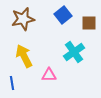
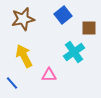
brown square: moved 5 px down
blue line: rotated 32 degrees counterclockwise
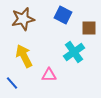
blue square: rotated 24 degrees counterclockwise
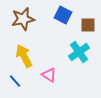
brown square: moved 1 px left, 3 px up
cyan cross: moved 5 px right
pink triangle: rotated 35 degrees clockwise
blue line: moved 3 px right, 2 px up
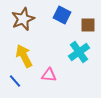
blue square: moved 1 px left
brown star: rotated 10 degrees counterclockwise
pink triangle: rotated 28 degrees counterclockwise
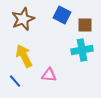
brown square: moved 3 px left
cyan cross: moved 3 px right, 2 px up; rotated 25 degrees clockwise
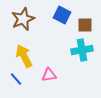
pink triangle: rotated 14 degrees counterclockwise
blue line: moved 1 px right, 2 px up
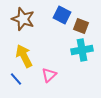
brown star: rotated 30 degrees counterclockwise
brown square: moved 4 px left, 1 px down; rotated 21 degrees clockwise
pink triangle: rotated 35 degrees counterclockwise
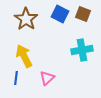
blue square: moved 2 px left, 1 px up
brown star: moved 3 px right; rotated 15 degrees clockwise
brown square: moved 2 px right, 12 px up
pink triangle: moved 2 px left, 3 px down
blue line: moved 1 px up; rotated 48 degrees clockwise
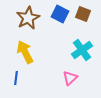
brown star: moved 2 px right, 1 px up; rotated 10 degrees clockwise
cyan cross: rotated 25 degrees counterclockwise
yellow arrow: moved 1 px right, 4 px up
pink triangle: moved 23 px right
